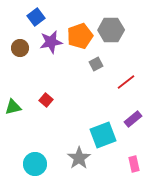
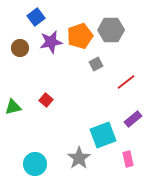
pink rectangle: moved 6 px left, 5 px up
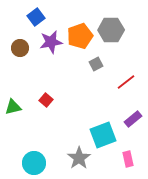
cyan circle: moved 1 px left, 1 px up
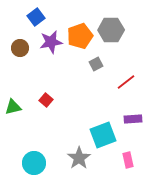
purple rectangle: rotated 36 degrees clockwise
pink rectangle: moved 1 px down
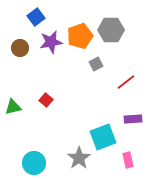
cyan square: moved 2 px down
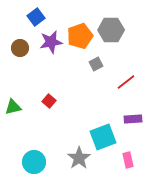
red square: moved 3 px right, 1 px down
cyan circle: moved 1 px up
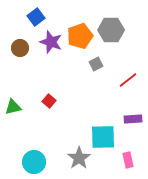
purple star: rotated 30 degrees clockwise
red line: moved 2 px right, 2 px up
cyan square: rotated 20 degrees clockwise
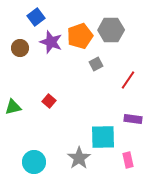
red line: rotated 18 degrees counterclockwise
purple rectangle: rotated 12 degrees clockwise
